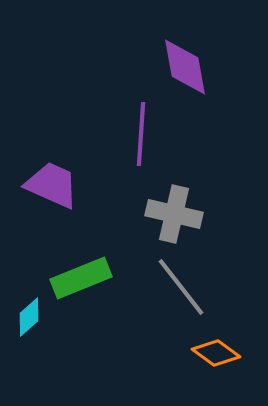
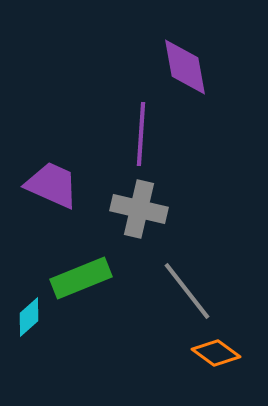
gray cross: moved 35 px left, 5 px up
gray line: moved 6 px right, 4 px down
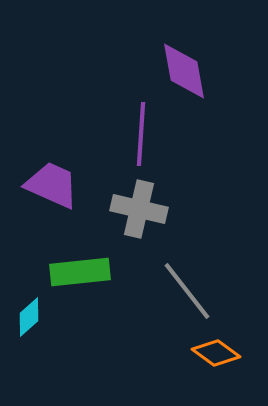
purple diamond: moved 1 px left, 4 px down
green rectangle: moved 1 px left, 6 px up; rotated 16 degrees clockwise
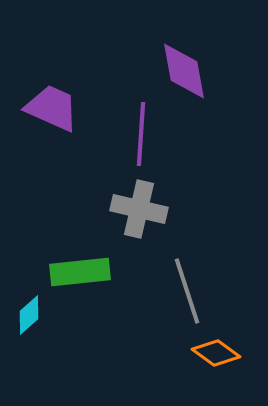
purple trapezoid: moved 77 px up
gray line: rotated 20 degrees clockwise
cyan diamond: moved 2 px up
